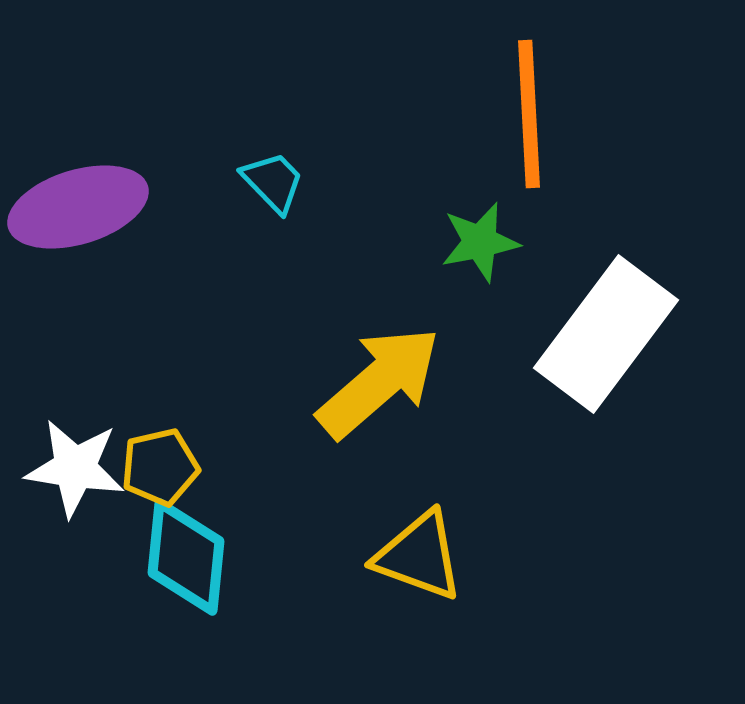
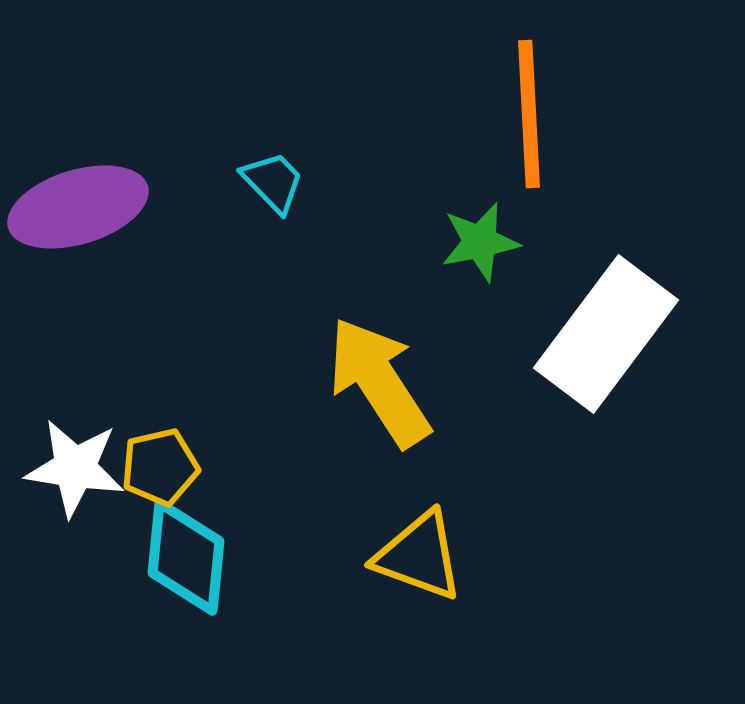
yellow arrow: rotated 82 degrees counterclockwise
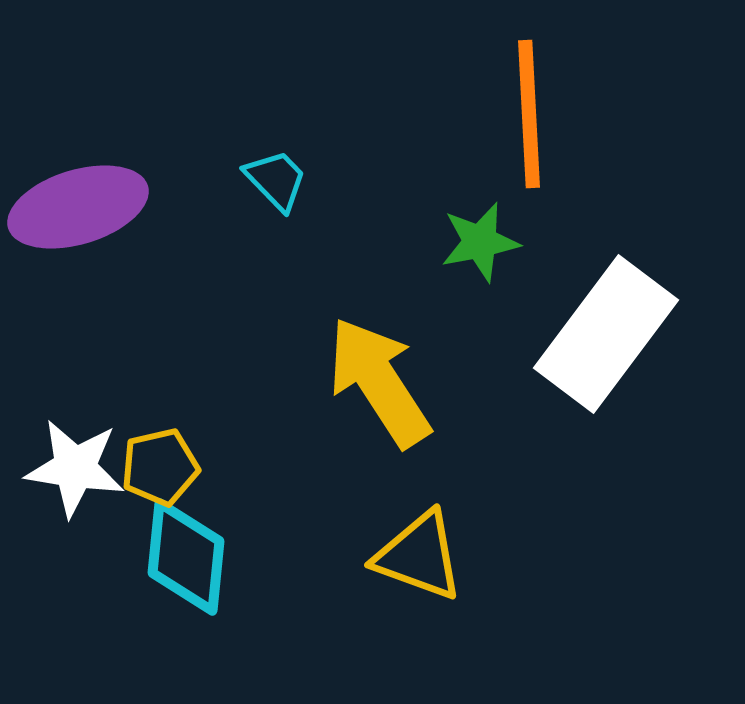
cyan trapezoid: moved 3 px right, 2 px up
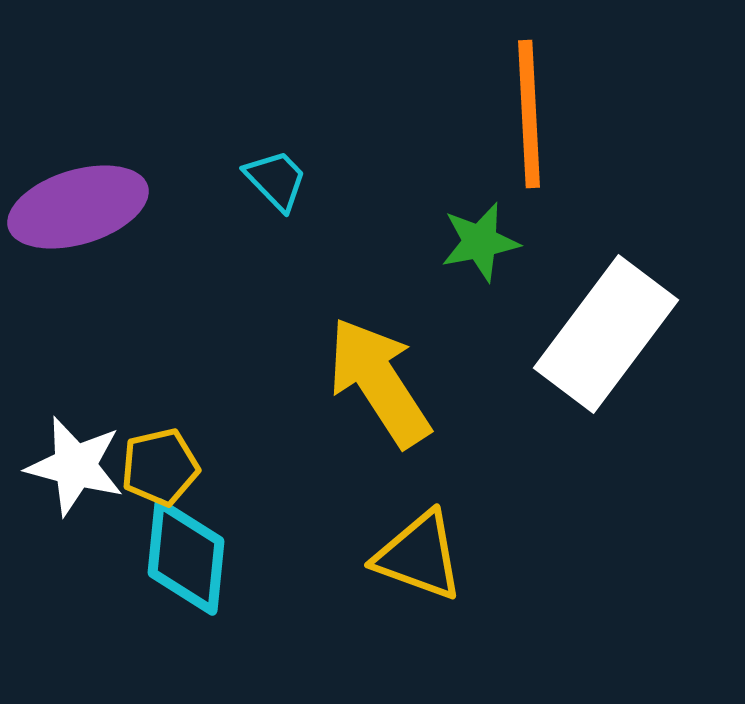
white star: moved 2 px up; rotated 6 degrees clockwise
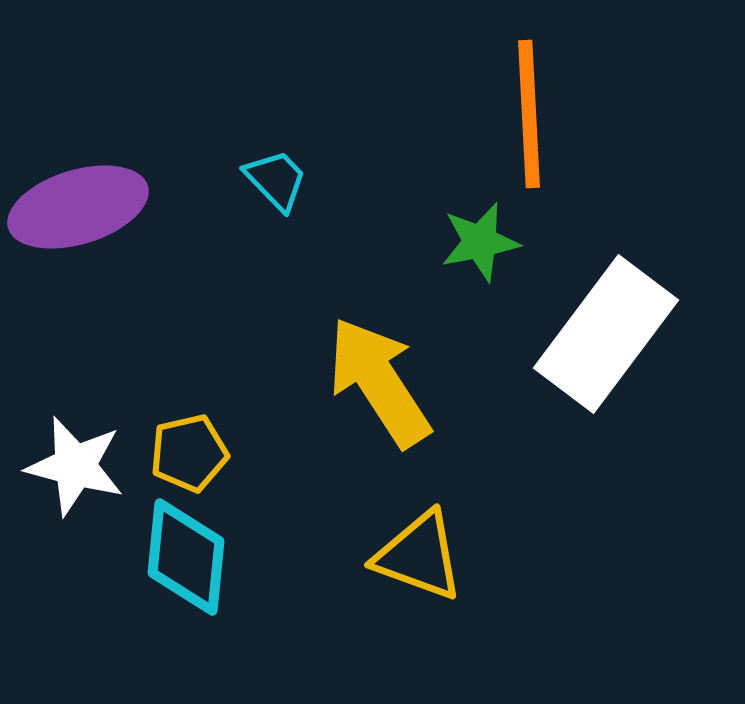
yellow pentagon: moved 29 px right, 14 px up
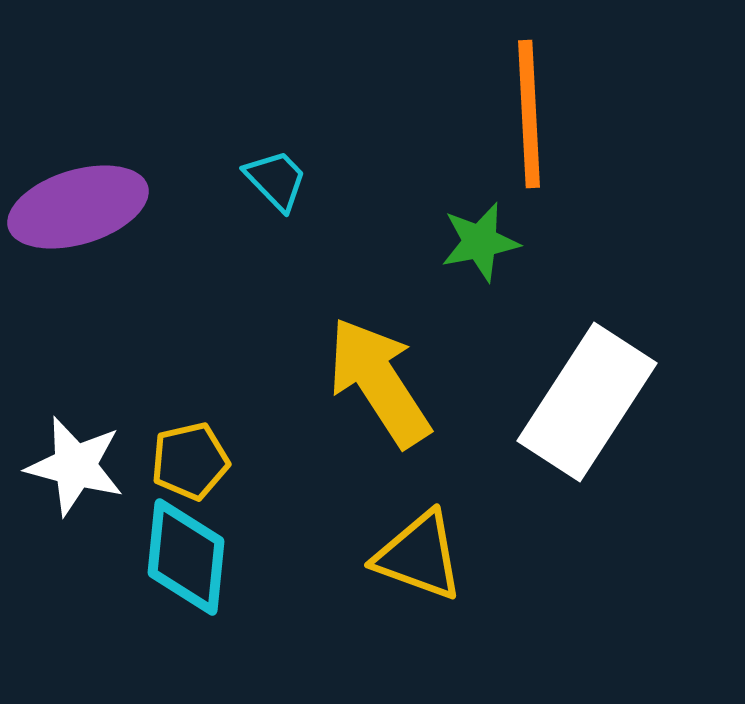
white rectangle: moved 19 px left, 68 px down; rotated 4 degrees counterclockwise
yellow pentagon: moved 1 px right, 8 px down
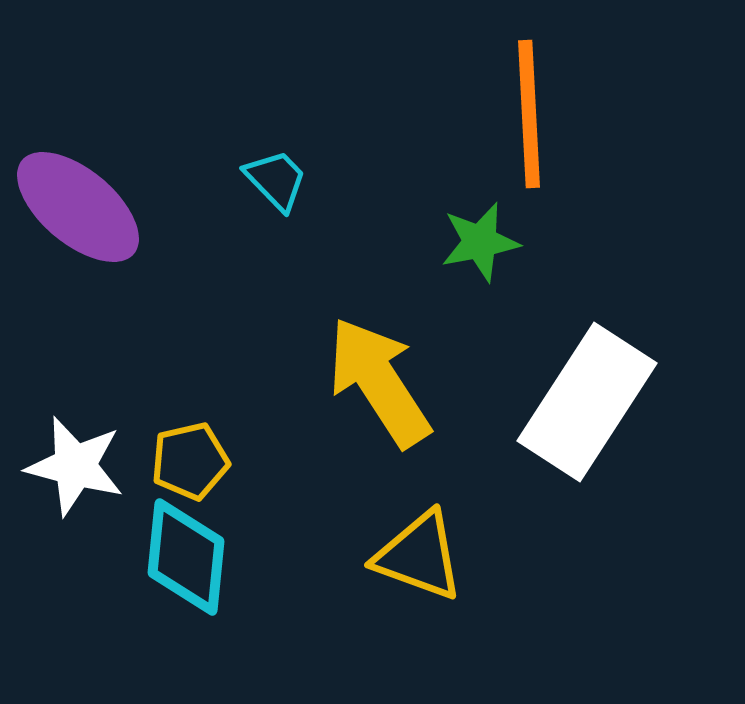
purple ellipse: rotated 57 degrees clockwise
